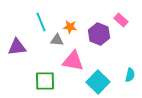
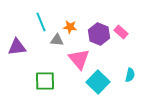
pink rectangle: moved 12 px down
pink triangle: moved 6 px right, 2 px up; rotated 40 degrees clockwise
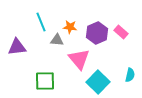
purple hexagon: moved 2 px left, 1 px up; rotated 15 degrees clockwise
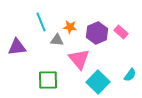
cyan semicircle: rotated 24 degrees clockwise
green square: moved 3 px right, 1 px up
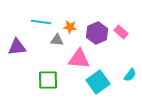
cyan line: rotated 60 degrees counterclockwise
pink triangle: rotated 45 degrees counterclockwise
cyan square: rotated 10 degrees clockwise
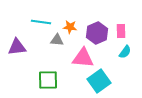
pink rectangle: moved 1 px up; rotated 48 degrees clockwise
pink triangle: moved 4 px right, 1 px up
cyan semicircle: moved 5 px left, 23 px up
cyan square: moved 1 px right, 1 px up
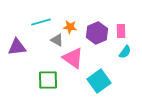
cyan line: rotated 24 degrees counterclockwise
gray triangle: rotated 24 degrees clockwise
pink triangle: moved 10 px left; rotated 30 degrees clockwise
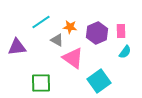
cyan line: rotated 18 degrees counterclockwise
green square: moved 7 px left, 3 px down
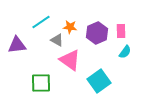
purple triangle: moved 2 px up
pink triangle: moved 3 px left, 2 px down
